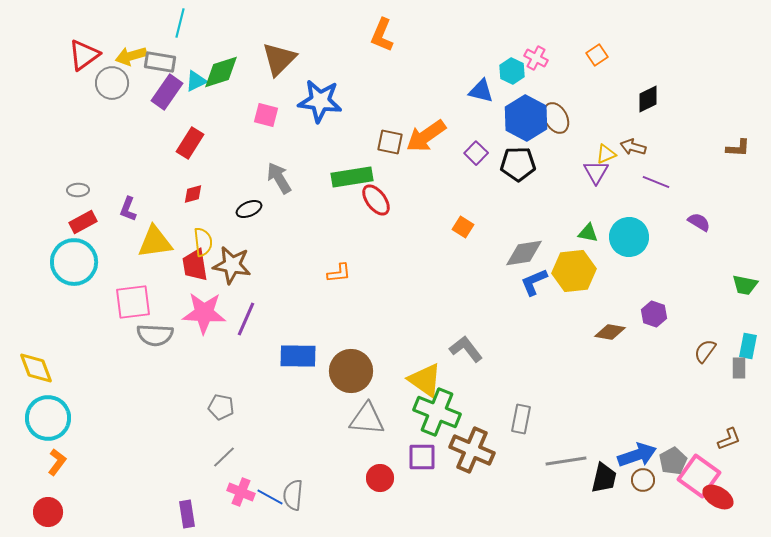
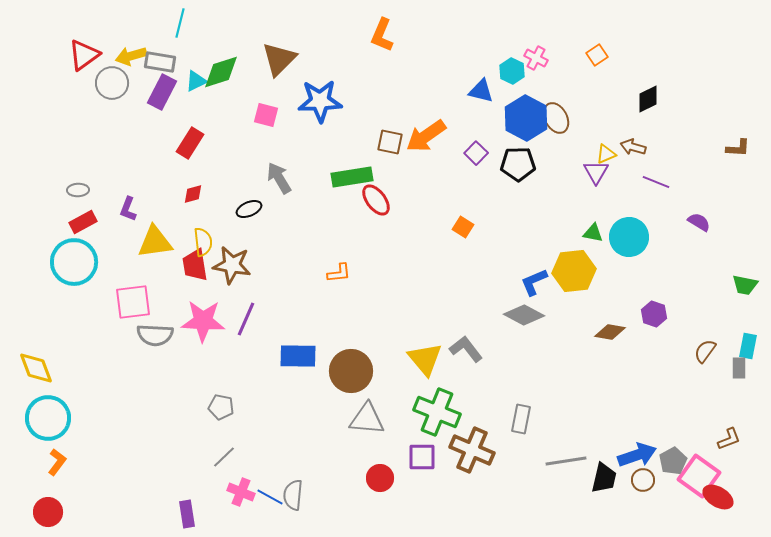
purple rectangle at (167, 92): moved 5 px left; rotated 8 degrees counterclockwise
blue star at (320, 101): rotated 9 degrees counterclockwise
green triangle at (588, 233): moved 5 px right
gray diamond at (524, 253): moved 62 px down; rotated 36 degrees clockwise
pink star at (204, 313): moved 1 px left, 8 px down
yellow triangle at (425, 380): moved 21 px up; rotated 15 degrees clockwise
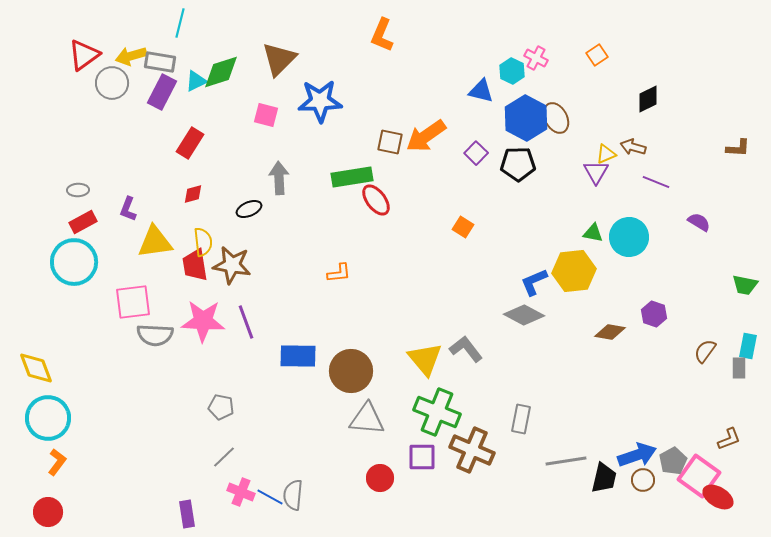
gray arrow at (279, 178): rotated 28 degrees clockwise
purple line at (246, 319): moved 3 px down; rotated 44 degrees counterclockwise
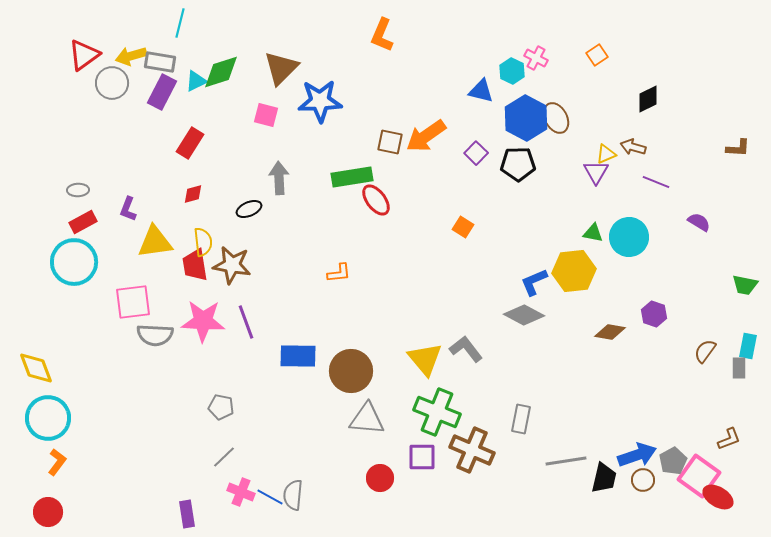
brown triangle at (279, 59): moved 2 px right, 9 px down
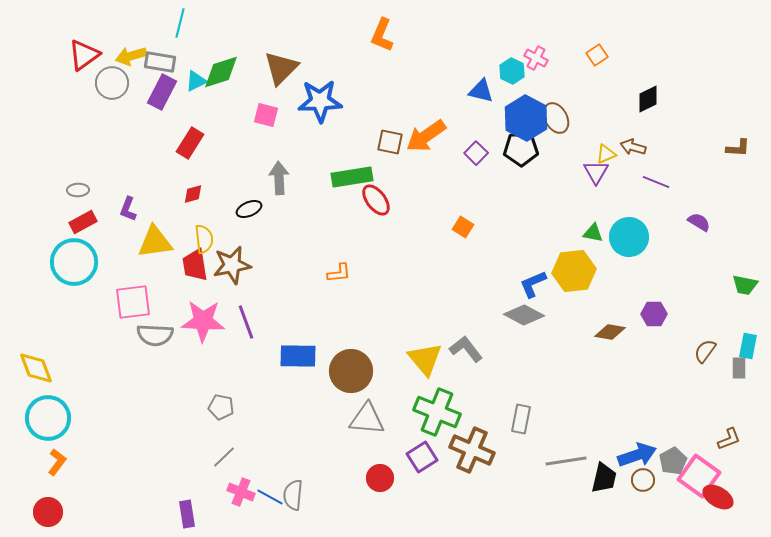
black pentagon at (518, 164): moved 3 px right, 15 px up
yellow semicircle at (203, 242): moved 1 px right, 3 px up
brown star at (232, 265): rotated 21 degrees counterclockwise
blue L-shape at (534, 282): moved 1 px left, 2 px down
purple hexagon at (654, 314): rotated 20 degrees counterclockwise
purple square at (422, 457): rotated 32 degrees counterclockwise
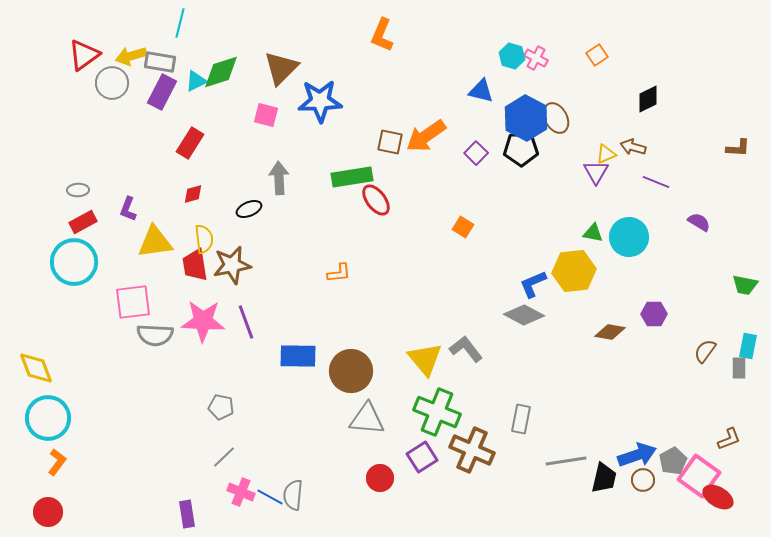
cyan hexagon at (512, 71): moved 15 px up; rotated 10 degrees counterclockwise
